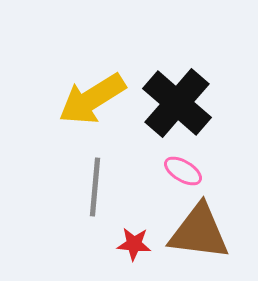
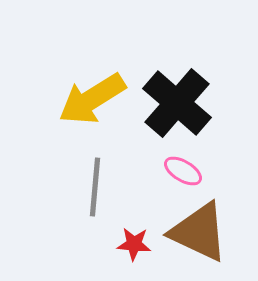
brown triangle: rotated 18 degrees clockwise
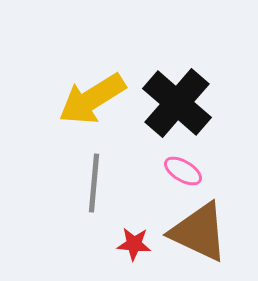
gray line: moved 1 px left, 4 px up
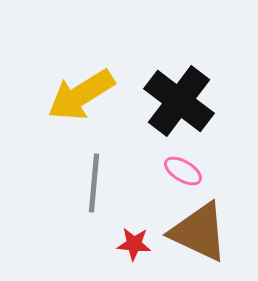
yellow arrow: moved 11 px left, 4 px up
black cross: moved 2 px right, 2 px up; rotated 4 degrees counterclockwise
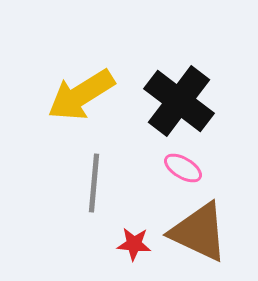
pink ellipse: moved 3 px up
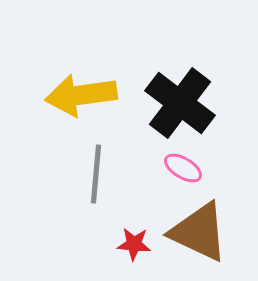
yellow arrow: rotated 24 degrees clockwise
black cross: moved 1 px right, 2 px down
gray line: moved 2 px right, 9 px up
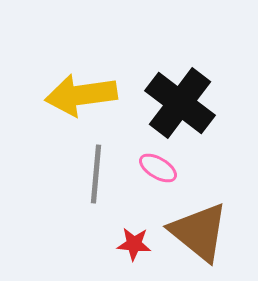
pink ellipse: moved 25 px left
brown triangle: rotated 14 degrees clockwise
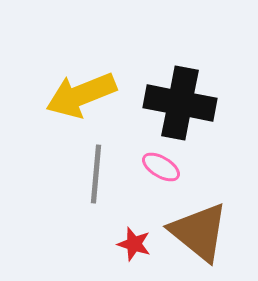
yellow arrow: rotated 14 degrees counterclockwise
black cross: rotated 26 degrees counterclockwise
pink ellipse: moved 3 px right, 1 px up
red star: rotated 12 degrees clockwise
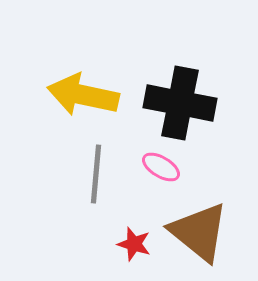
yellow arrow: moved 2 px right; rotated 34 degrees clockwise
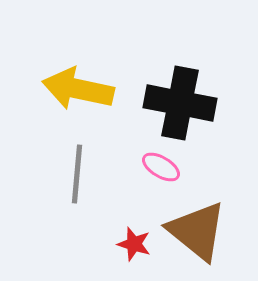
yellow arrow: moved 5 px left, 6 px up
gray line: moved 19 px left
brown triangle: moved 2 px left, 1 px up
